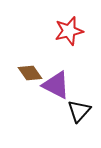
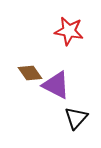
red star: rotated 24 degrees clockwise
black triangle: moved 3 px left, 7 px down
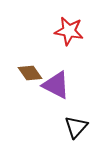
black triangle: moved 9 px down
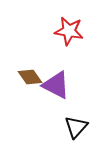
brown diamond: moved 4 px down
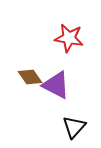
red star: moved 7 px down
black triangle: moved 2 px left
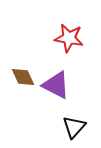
brown diamond: moved 7 px left; rotated 10 degrees clockwise
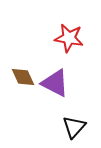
purple triangle: moved 1 px left, 2 px up
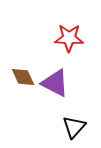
red star: rotated 8 degrees counterclockwise
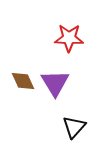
brown diamond: moved 4 px down
purple triangle: rotated 32 degrees clockwise
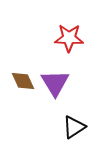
black triangle: rotated 15 degrees clockwise
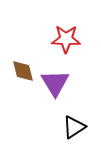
red star: moved 3 px left, 1 px down
brown diamond: moved 10 px up; rotated 10 degrees clockwise
